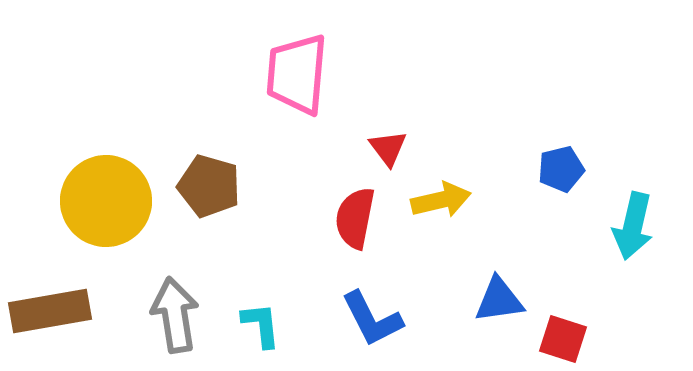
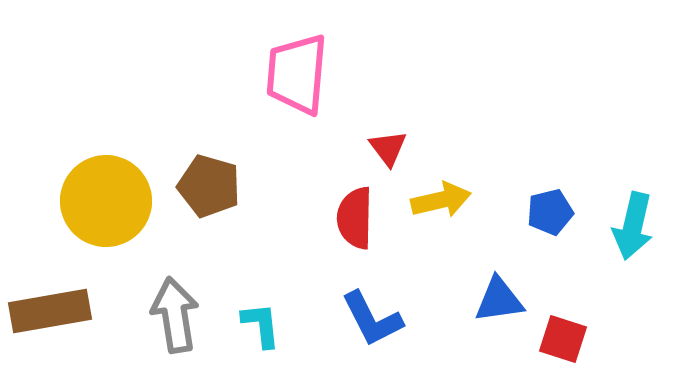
blue pentagon: moved 11 px left, 43 px down
red semicircle: rotated 10 degrees counterclockwise
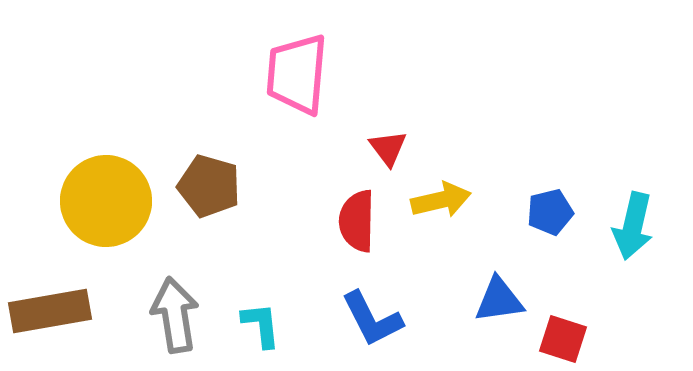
red semicircle: moved 2 px right, 3 px down
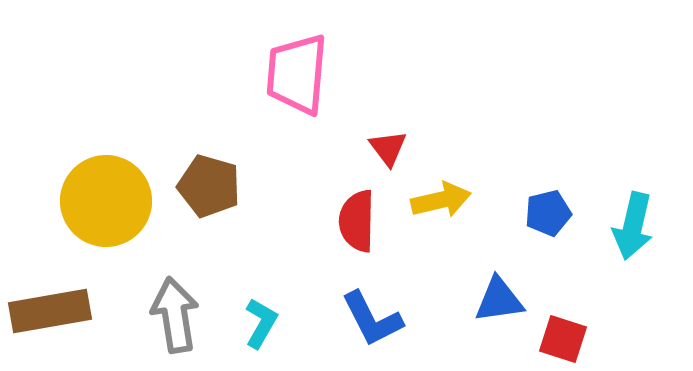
blue pentagon: moved 2 px left, 1 px down
cyan L-shape: moved 2 px up; rotated 36 degrees clockwise
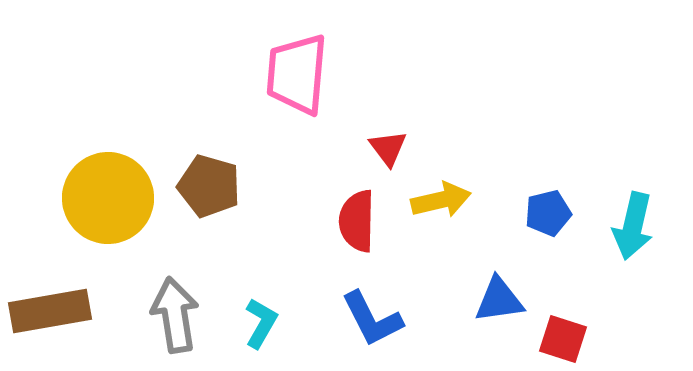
yellow circle: moved 2 px right, 3 px up
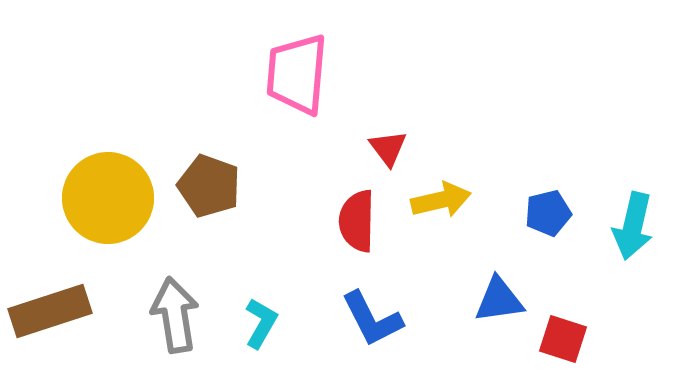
brown pentagon: rotated 4 degrees clockwise
brown rectangle: rotated 8 degrees counterclockwise
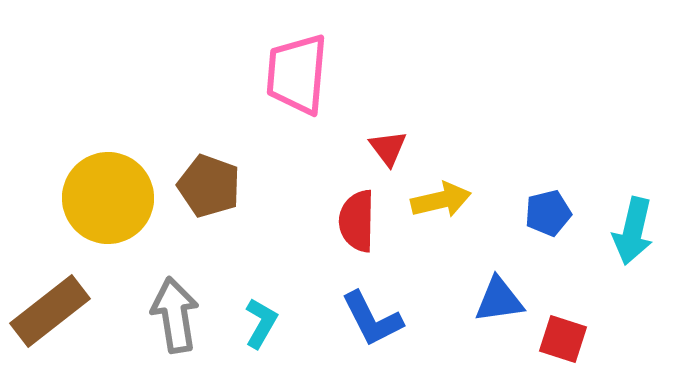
cyan arrow: moved 5 px down
brown rectangle: rotated 20 degrees counterclockwise
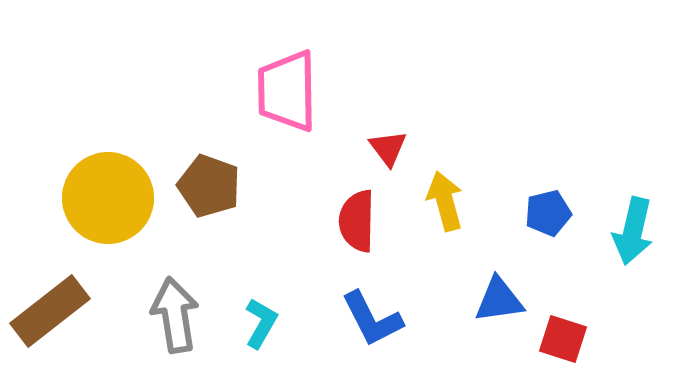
pink trapezoid: moved 10 px left, 17 px down; rotated 6 degrees counterclockwise
yellow arrow: moved 4 px right, 1 px down; rotated 92 degrees counterclockwise
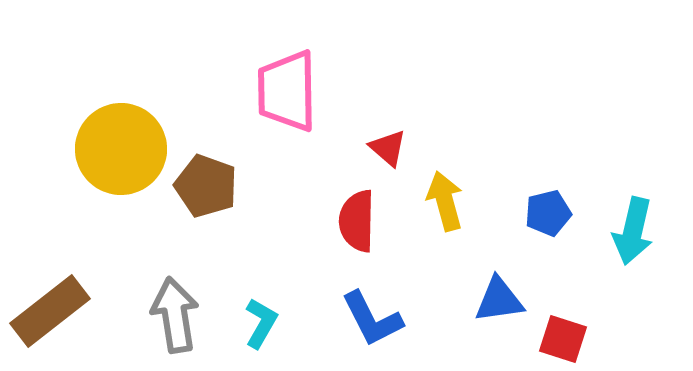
red triangle: rotated 12 degrees counterclockwise
brown pentagon: moved 3 px left
yellow circle: moved 13 px right, 49 px up
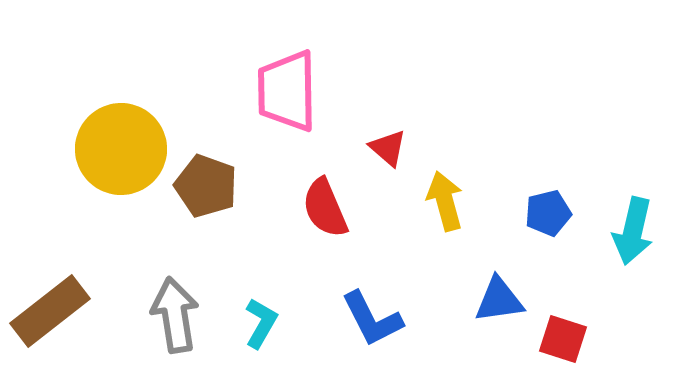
red semicircle: moved 32 px left, 13 px up; rotated 24 degrees counterclockwise
